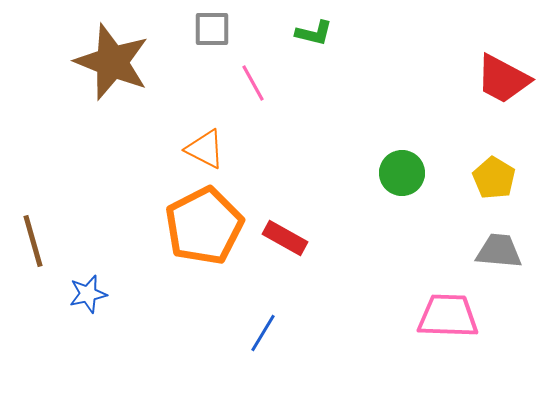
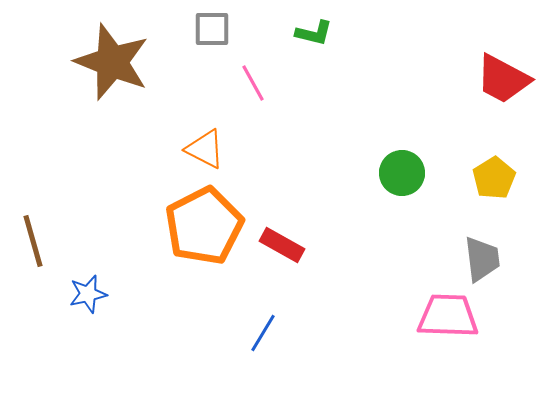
yellow pentagon: rotated 9 degrees clockwise
red rectangle: moved 3 px left, 7 px down
gray trapezoid: moved 17 px left, 8 px down; rotated 78 degrees clockwise
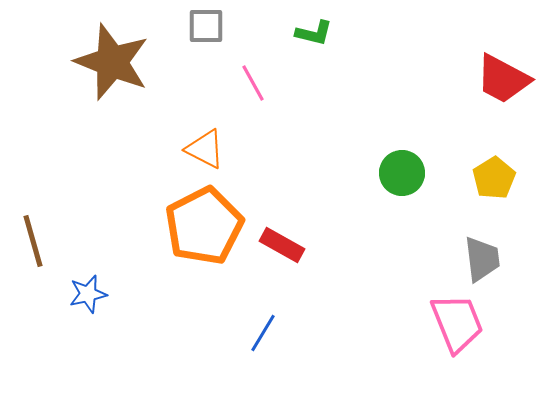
gray square: moved 6 px left, 3 px up
pink trapezoid: moved 9 px right, 7 px down; rotated 66 degrees clockwise
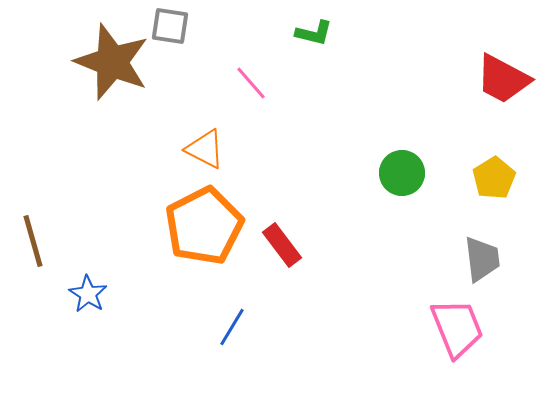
gray square: moved 36 px left; rotated 9 degrees clockwise
pink line: moved 2 px left; rotated 12 degrees counterclockwise
red rectangle: rotated 24 degrees clockwise
blue star: rotated 27 degrees counterclockwise
pink trapezoid: moved 5 px down
blue line: moved 31 px left, 6 px up
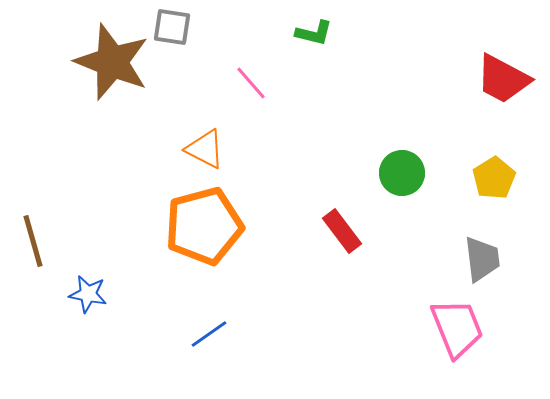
gray square: moved 2 px right, 1 px down
orange pentagon: rotated 12 degrees clockwise
red rectangle: moved 60 px right, 14 px up
blue star: rotated 21 degrees counterclockwise
blue line: moved 23 px left, 7 px down; rotated 24 degrees clockwise
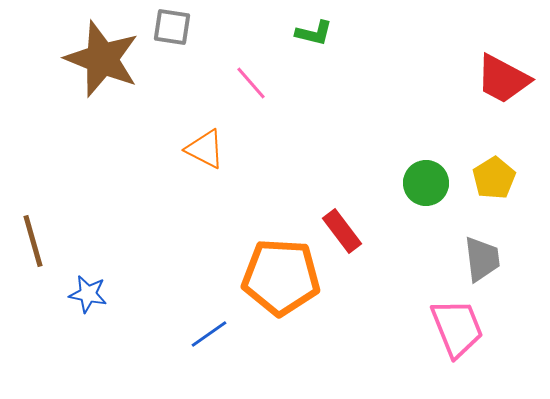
brown star: moved 10 px left, 3 px up
green circle: moved 24 px right, 10 px down
orange pentagon: moved 77 px right, 51 px down; rotated 18 degrees clockwise
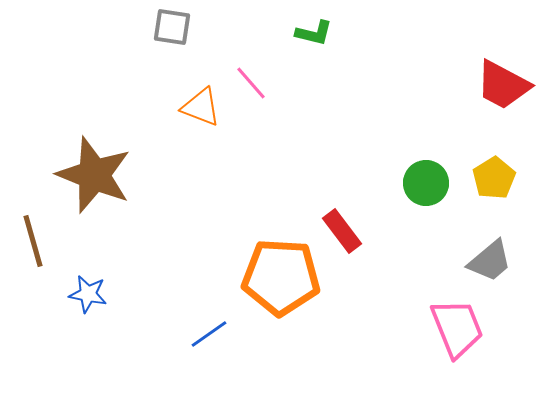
brown star: moved 8 px left, 116 px down
red trapezoid: moved 6 px down
orange triangle: moved 4 px left, 42 px up; rotated 6 degrees counterclockwise
gray trapezoid: moved 8 px right, 2 px down; rotated 57 degrees clockwise
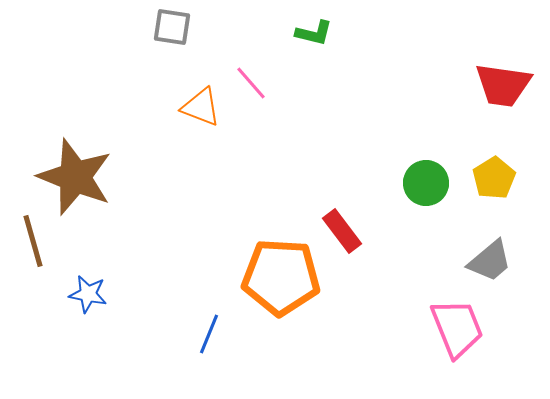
red trapezoid: rotated 20 degrees counterclockwise
brown star: moved 19 px left, 2 px down
blue line: rotated 33 degrees counterclockwise
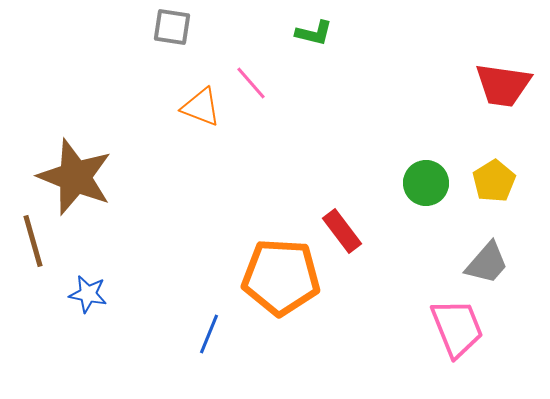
yellow pentagon: moved 3 px down
gray trapezoid: moved 3 px left, 2 px down; rotated 9 degrees counterclockwise
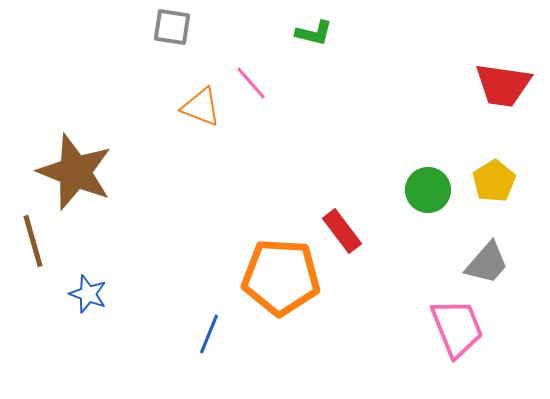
brown star: moved 5 px up
green circle: moved 2 px right, 7 px down
blue star: rotated 9 degrees clockwise
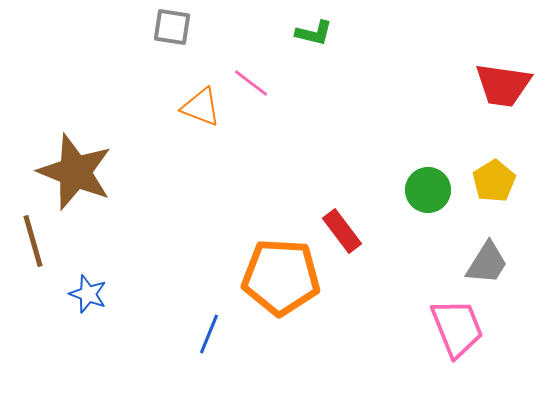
pink line: rotated 12 degrees counterclockwise
gray trapezoid: rotated 9 degrees counterclockwise
